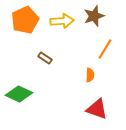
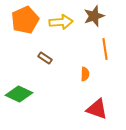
yellow arrow: moved 1 px left, 1 px down
orange line: rotated 40 degrees counterclockwise
orange semicircle: moved 5 px left, 1 px up
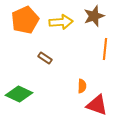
orange line: rotated 15 degrees clockwise
orange semicircle: moved 3 px left, 12 px down
red triangle: moved 4 px up
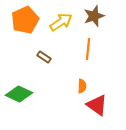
yellow arrow: rotated 30 degrees counterclockwise
orange line: moved 17 px left
brown rectangle: moved 1 px left, 1 px up
red triangle: rotated 15 degrees clockwise
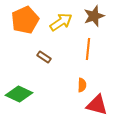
orange semicircle: moved 1 px up
red triangle: rotated 20 degrees counterclockwise
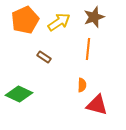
brown star: moved 1 px down
yellow arrow: moved 2 px left
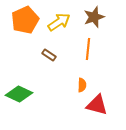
brown rectangle: moved 5 px right, 2 px up
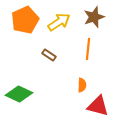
red triangle: moved 1 px right, 1 px down
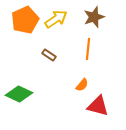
yellow arrow: moved 3 px left, 3 px up
orange semicircle: rotated 40 degrees clockwise
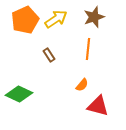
brown rectangle: rotated 24 degrees clockwise
